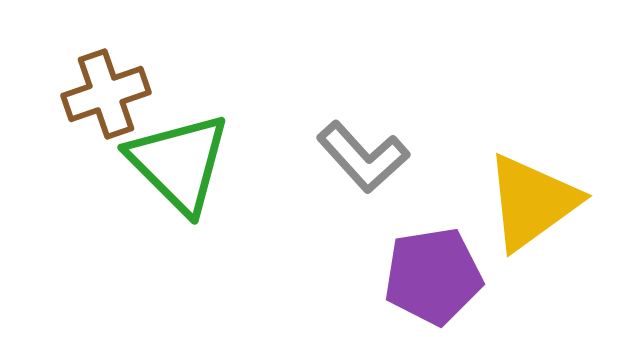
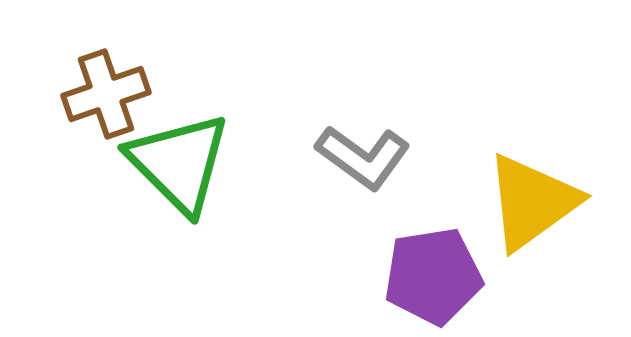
gray L-shape: rotated 12 degrees counterclockwise
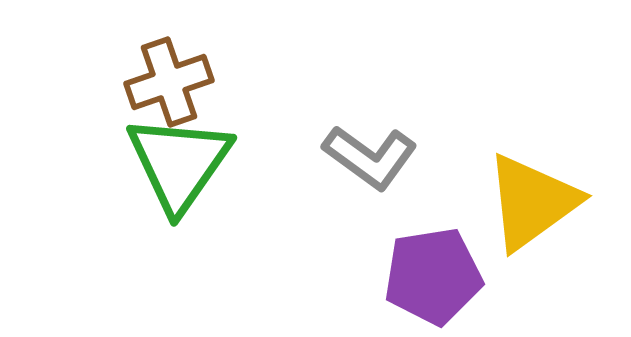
brown cross: moved 63 px right, 12 px up
gray L-shape: moved 7 px right
green triangle: rotated 20 degrees clockwise
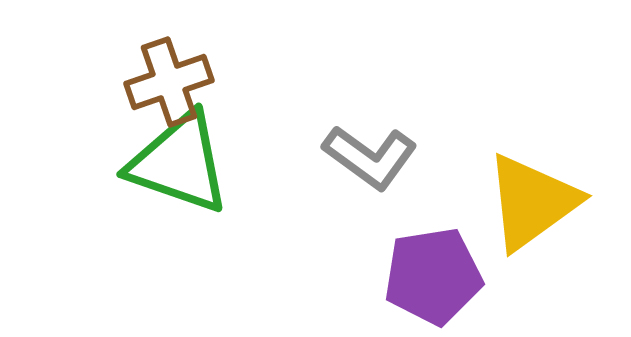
green triangle: rotated 46 degrees counterclockwise
